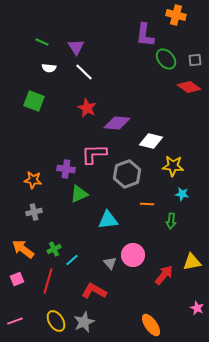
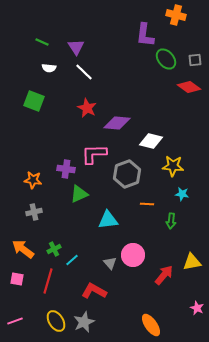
pink square: rotated 32 degrees clockwise
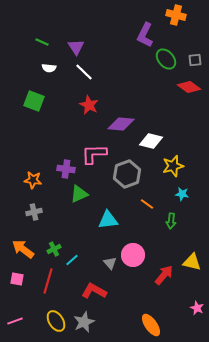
purple L-shape: rotated 20 degrees clockwise
red star: moved 2 px right, 3 px up
purple diamond: moved 4 px right, 1 px down
yellow star: rotated 20 degrees counterclockwise
orange line: rotated 32 degrees clockwise
yellow triangle: rotated 24 degrees clockwise
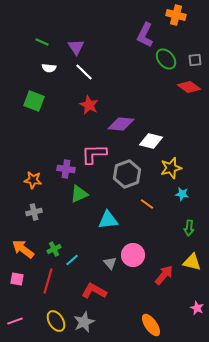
yellow star: moved 2 px left, 2 px down
green arrow: moved 18 px right, 7 px down
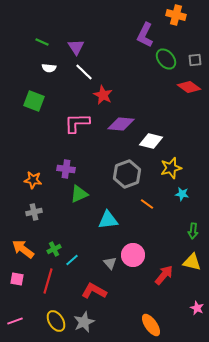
red star: moved 14 px right, 10 px up
pink L-shape: moved 17 px left, 31 px up
green arrow: moved 4 px right, 3 px down
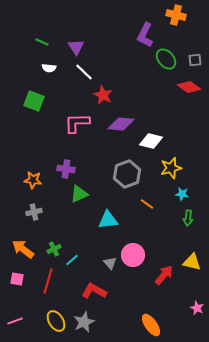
green arrow: moved 5 px left, 13 px up
